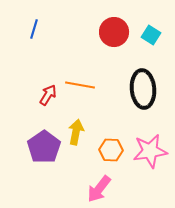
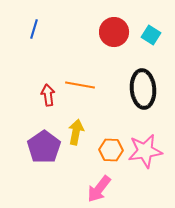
red arrow: rotated 40 degrees counterclockwise
pink star: moved 5 px left
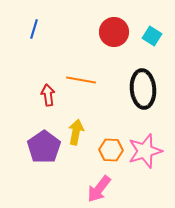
cyan square: moved 1 px right, 1 px down
orange line: moved 1 px right, 5 px up
pink star: rotated 8 degrees counterclockwise
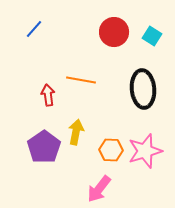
blue line: rotated 24 degrees clockwise
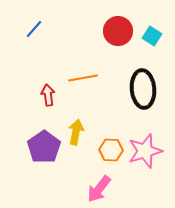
red circle: moved 4 px right, 1 px up
orange line: moved 2 px right, 2 px up; rotated 20 degrees counterclockwise
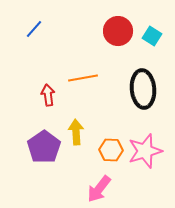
yellow arrow: rotated 15 degrees counterclockwise
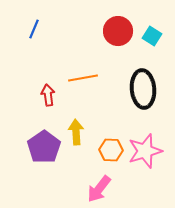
blue line: rotated 18 degrees counterclockwise
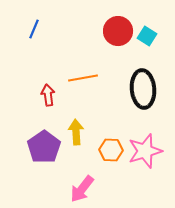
cyan square: moved 5 px left
pink arrow: moved 17 px left
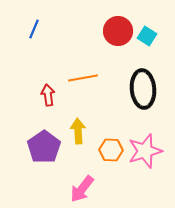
yellow arrow: moved 2 px right, 1 px up
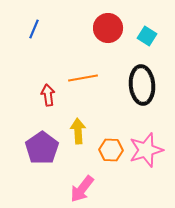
red circle: moved 10 px left, 3 px up
black ellipse: moved 1 px left, 4 px up
purple pentagon: moved 2 px left, 1 px down
pink star: moved 1 px right, 1 px up
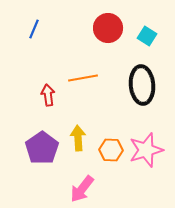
yellow arrow: moved 7 px down
